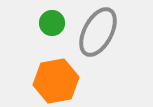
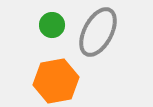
green circle: moved 2 px down
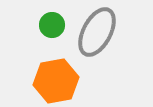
gray ellipse: moved 1 px left
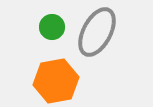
green circle: moved 2 px down
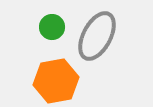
gray ellipse: moved 4 px down
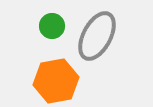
green circle: moved 1 px up
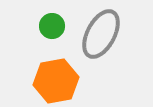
gray ellipse: moved 4 px right, 2 px up
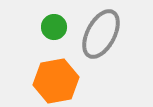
green circle: moved 2 px right, 1 px down
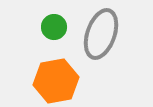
gray ellipse: rotated 9 degrees counterclockwise
